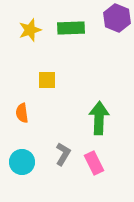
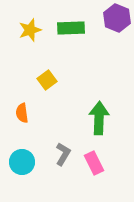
yellow square: rotated 36 degrees counterclockwise
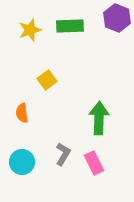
green rectangle: moved 1 px left, 2 px up
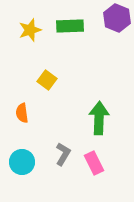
yellow square: rotated 18 degrees counterclockwise
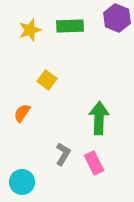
orange semicircle: rotated 42 degrees clockwise
cyan circle: moved 20 px down
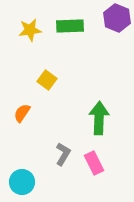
yellow star: rotated 10 degrees clockwise
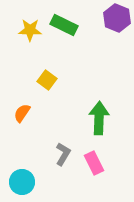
green rectangle: moved 6 px left, 1 px up; rotated 28 degrees clockwise
yellow star: rotated 10 degrees clockwise
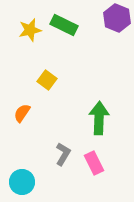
yellow star: rotated 15 degrees counterclockwise
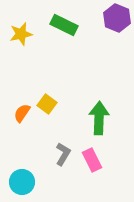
yellow star: moved 9 px left, 4 px down
yellow square: moved 24 px down
pink rectangle: moved 2 px left, 3 px up
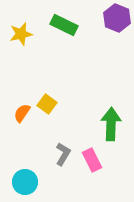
green arrow: moved 12 px right, 6 px down
cyan circle: moved 3 px right
